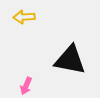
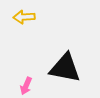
black triangle: moved 5 px left, 8 px down
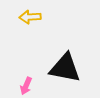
yellow arrow: moved 6 px right
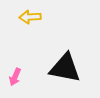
pink arrow: moved 11 px left, 9 px up
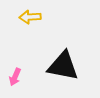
black triangle: moved 2 px left, 2 px up
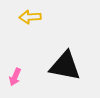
black triangle: moved 2 px right
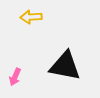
yellow arrow: moved 1 px right
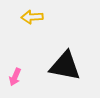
yellow arrow: moved 1 px right
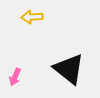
black triangle: moved 4 px right, 3 px down; rotated 28 degrees clockwise
